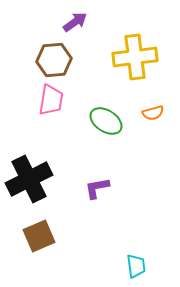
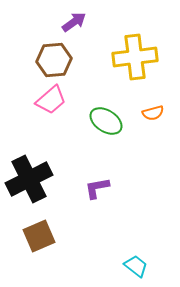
purple arrow: moved 1 px left
pink trapezoid: rotated 40 degrees clockwise
cyan trapezoid: rotated 45 degrees counterclockwise
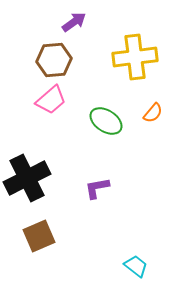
orange semicircle: rotated 35 degrees counterclockwise
black cross: moved 2 px left, 1 px up
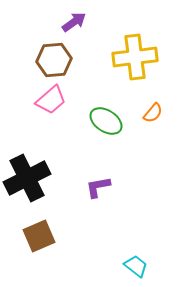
purple L-shape: moved 1 px right, 1 px up
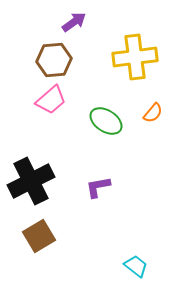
black cross: moved 4 px right, 3 px down
brown square: rotated 8 degrees counterclockwise
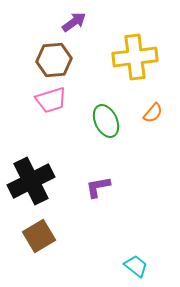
pink trapezoid: rotated 24 degrees clockwise
green ellipse: rotated 32 degrees clockwise
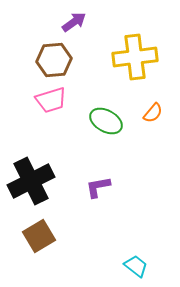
green ellipse: rotated 36 degrees counterclockwise
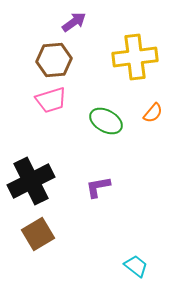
brown square: moved 1 px left, 2 px up
